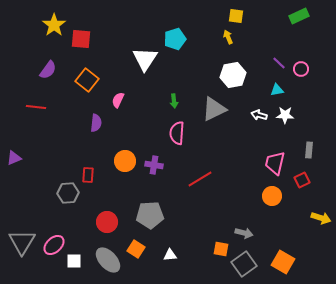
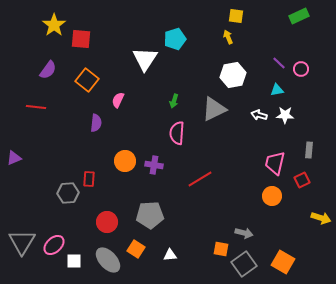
green arrow at (174, 101): rotated 24 degrees clockwise
red rectangle at (88, 175): moved 1 px right, 4 px down
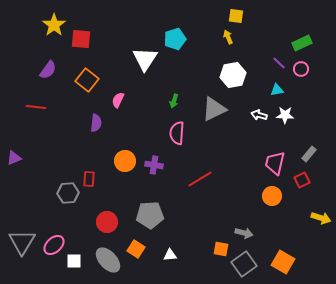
green rectangle at (299, 16): moved 3 px right, 27 px down
gray rectangle at (309, 150): moved 4 px down; rotated 35 degrees clockwise
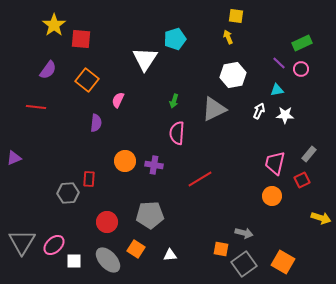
white arrow at (259, 115): moved 4 px up; rotated 98 degrees clockwise
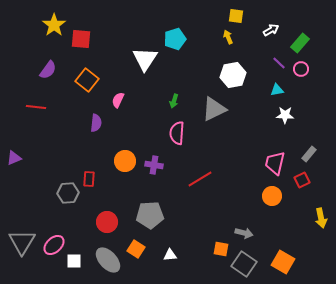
green rectangle at (302, 43): moved 2 px left; rotated 24 degrees counterclockwise
white arrow at (259, 111): moved 12 px right, 81 px up; rotated 35 degrees clockwise
yellow arrow at (321, 218): rotated 60 degrees clockwise
gray square at (244, 264): rotated 20 degrees counterclockwise
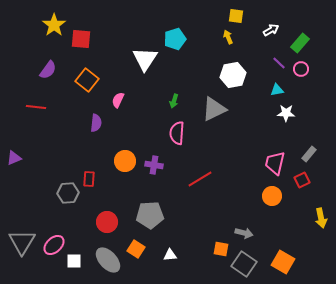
white star at (285, 115): moved 1 px right, 2 px up
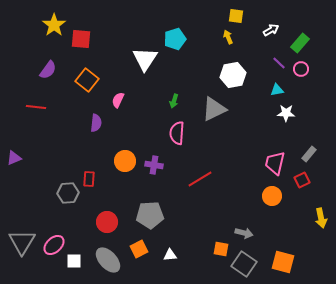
orange square at (136, 249): moved 3 px right; rotated 30 degrees clockwise
orange square at (283, 262): rotated 15 degrees counterclockwise
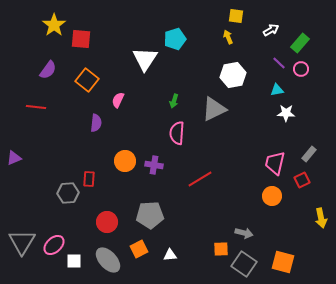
orange square at (221, 249): rotated 14 degrees counterclockwise
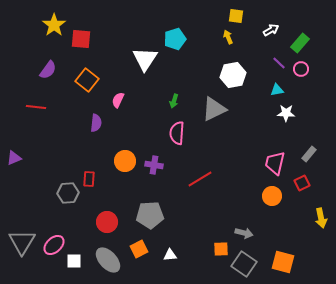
red square at (302, 180): moved 3 px down
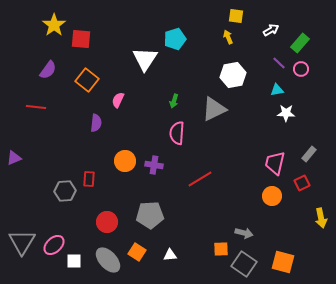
gray hexagon at (68, 193): moved 3 px left, 2 px up
orange square at (139, 249): moved 2 px left, 3 px down; rotated 30 degrees counterclockwise
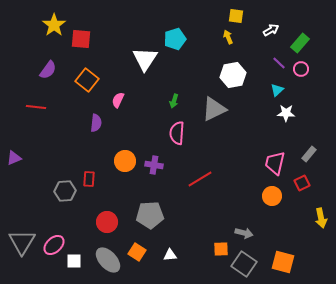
cyan triangle at (277, 90): rotated 32 degrees counterclockwise
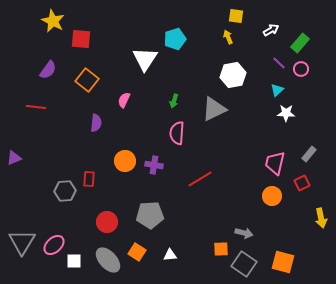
yellow star at (54, 25): moved 1 px left, 4 px up; rotated 10 degrees counterclockwise
pink semicircle at (118, 100): moved 6 px right
